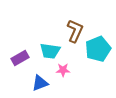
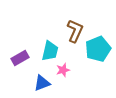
cyan trapezoid: rotated 85 degrees counterclockwise
pink star: rotated 16 degrees counterclockwise
blue triangle: moved 2 px right
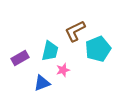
brown L-shape: rotated 140 degrees counterclockwise
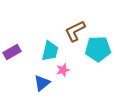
cyan pentagon: rotated 20 degrees clockwise
purple rectangle: moved 8 px left, 6 px up
blue triangle: rotated 18 degrees counterclockwise
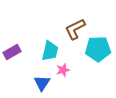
brown L-shape: moved 2 px up
blue triangle: rotated 18 degrees counterclockwise
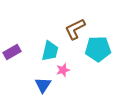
blue triangle: moved 1 px right, 2 px down
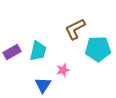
cyan trapezoid: moved 12 px left
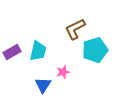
cyan pentagon: moved 3 px left, 1 px down; rotated 15 degrees counterclockwise
pink star: moved 2 px down
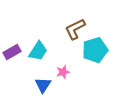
cyan trapezoid: rotated 20 degrees clockwise
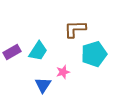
brown L-shape: rotated 25 degrees clockwise
cyan pentagon: moved 1 px left, 4 px down
